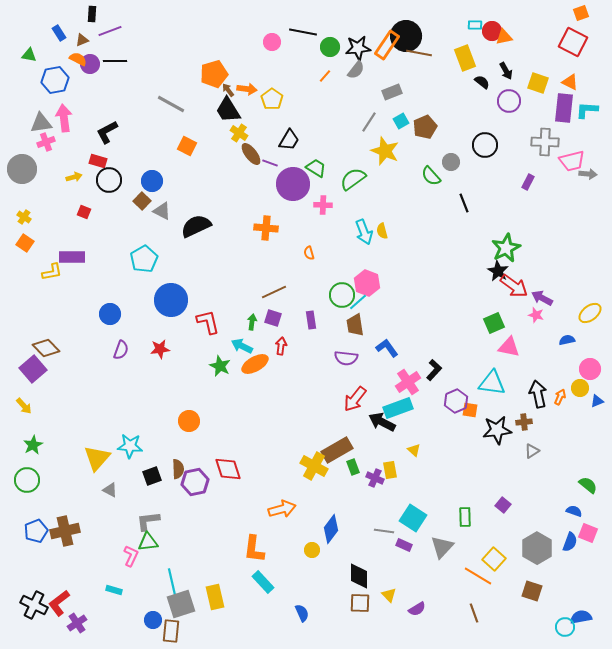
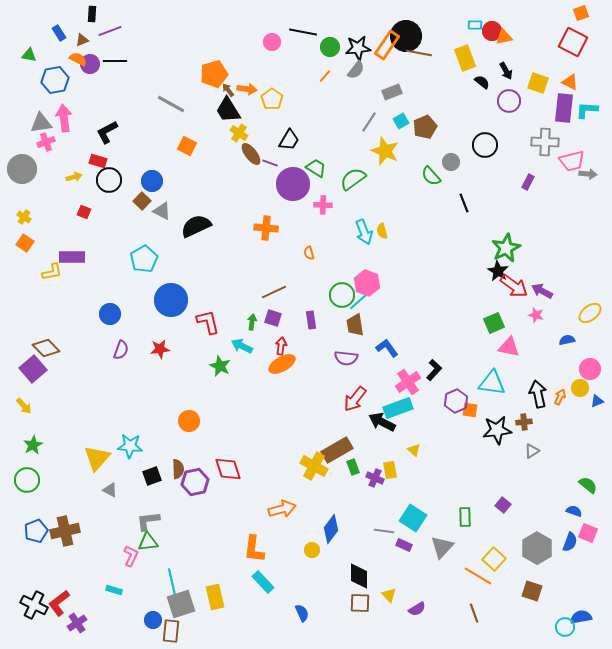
purple arrow at (542, 298): moved 7 px up
orange ellipse at (255, 364): moved 27 px right
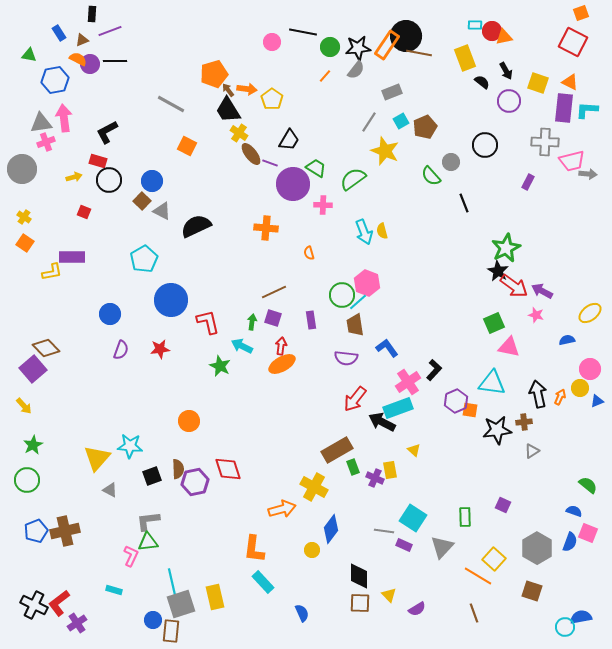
yellow cross at (314, 466): moved 21 px down
purple square at (503, 505): rotated 14 degrees counterclockwise
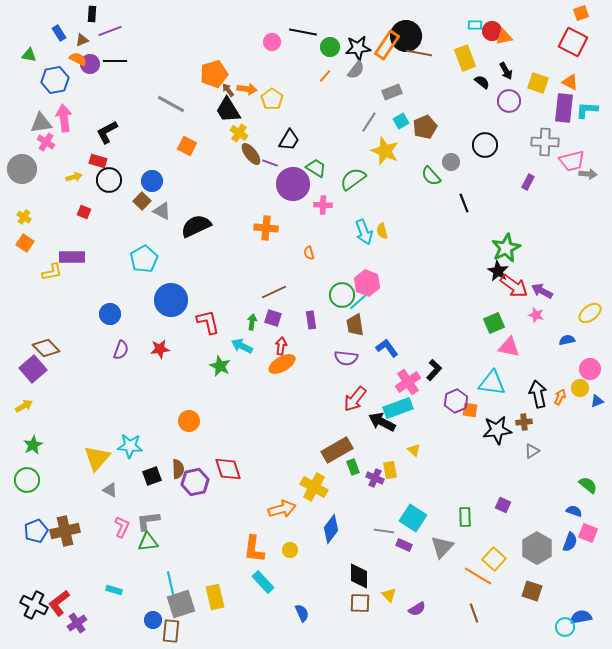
pink cross at (46, 142): rotated 36 degrees counterclockwise
yellow arrow at (24, 406): rotated 78 degrees counterclockwise
yellow circle at (312, 550): moved 22 px left
pink L-shape at (131, 556): moved 9 px left, 29 px up
cyan line at (172, 582): moved 1 px left, 3 px down
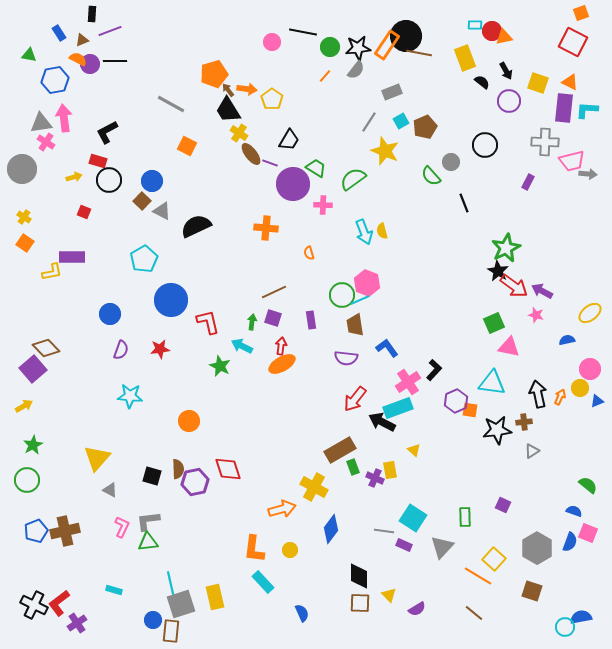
cyan line at (358, 302): moved 2 px right, 2 px up; rotated 18 degrees clockwise
cyan star at (130, 446): moved 50 px up
brown rectangle at (337, 450): moved 3 px right
black square at (152, 476): rotated 36 degrees clockwise
brown line at (474, 613): rotated 30 degrees counterclockwise
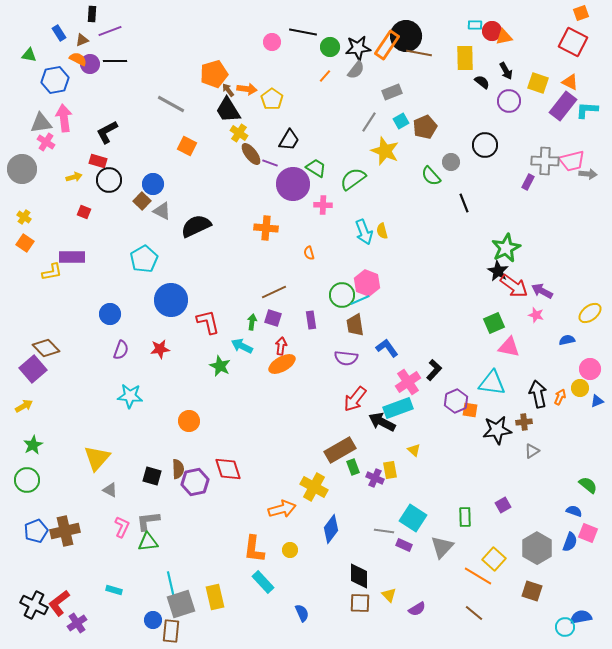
yellow rectangle at (465, 58): rotated 20 degrees clockwise
purple rectangle at (564, 108): moved 1 px left, 2 px up; rotated 32 degrees clockwise
gray cross at (545, 142): moved 19 px down
blue circle at (152, 181): moved 1 px right, 3 px down
purple square at (503, 505): rotated 35 degrees clockwise
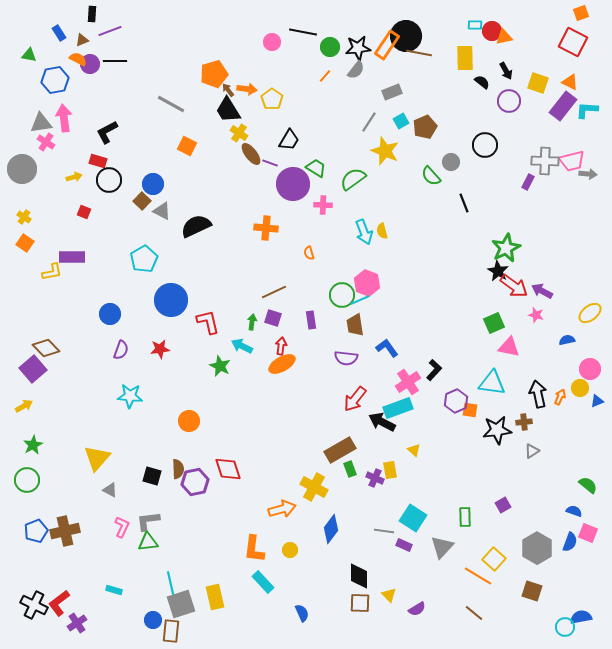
green rectangle at (353, 467): moved 3 px left, 2 px down
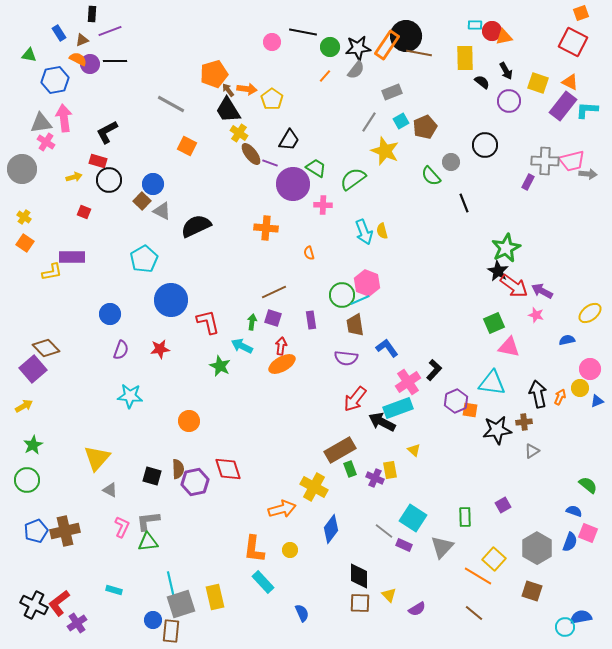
gray line at (384, 531): rotated 30 degrees clockwise
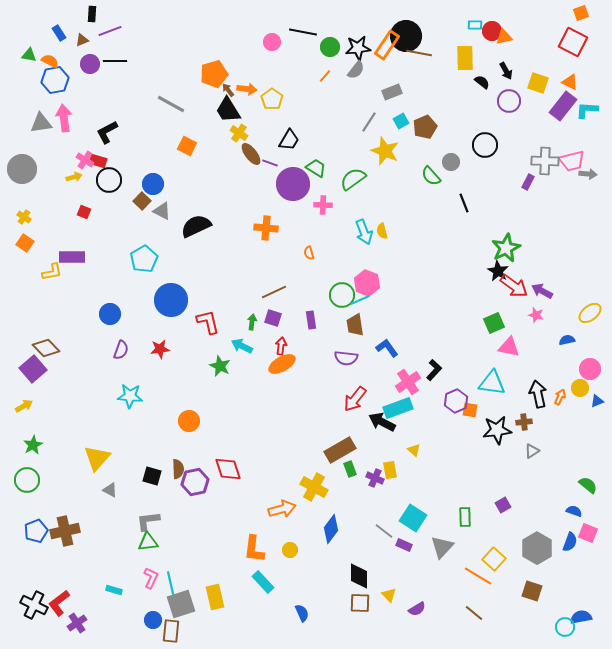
orange semicircle at (78, 59): moved 28 px left, 2 px down
pink cross at (46, 142): moved 39 px right, 18 px down
pink L-shape at (122, 527): moved 29 px right, 51 px down
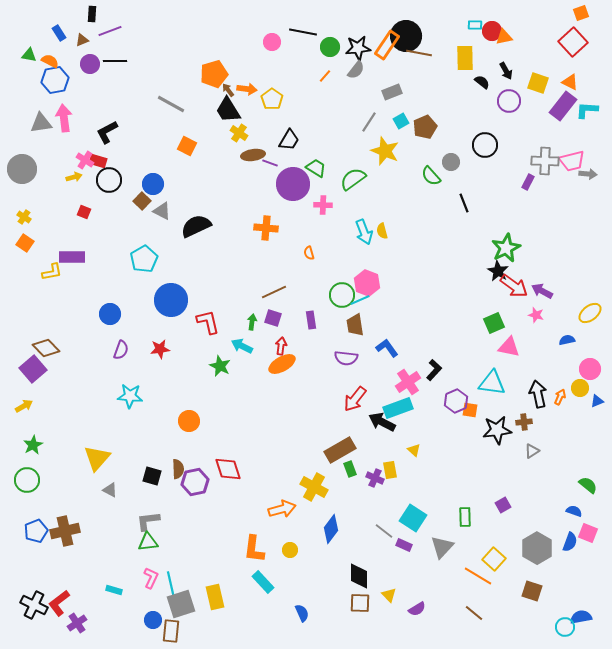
red square at (573, 42): rotated 20 degrees clockwise
brown ellipse at (251, 154): moved 2 px right, 1 px down; rotated 60 degrees counterclockwise
